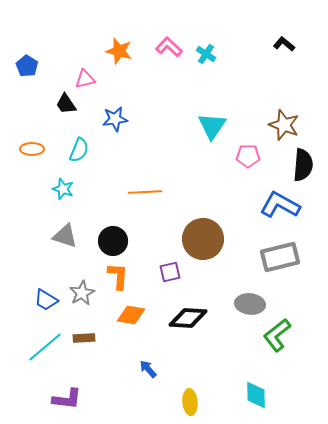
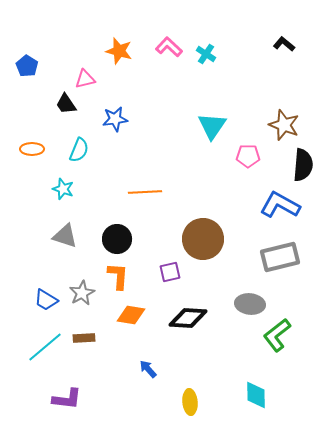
black circle: moved 4 px right, 2 px up
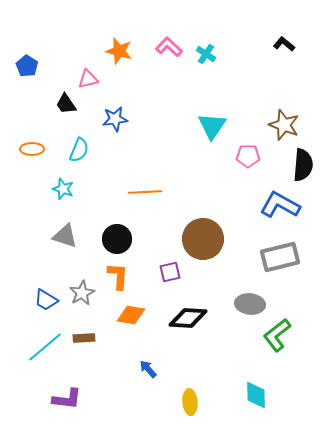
pink triangle: moved 3 px right
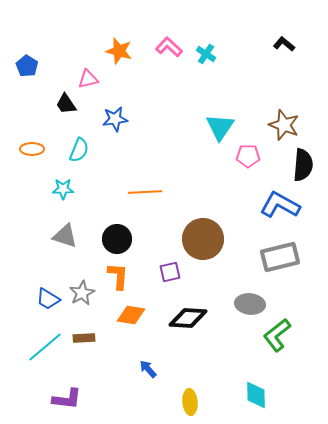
cyan triangle: moved 8 px right, 1 px down
cyan star: rotated 20 degrees counterclockwise
blue trapezoid: moved 2 px right, 1 px up
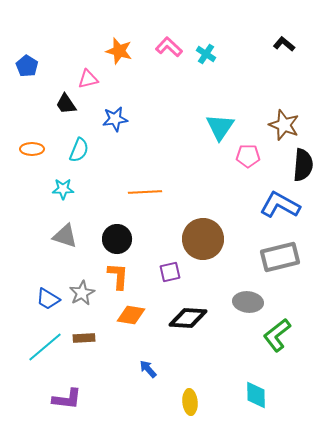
gray ellipse: moved 2 px left, 2 px up
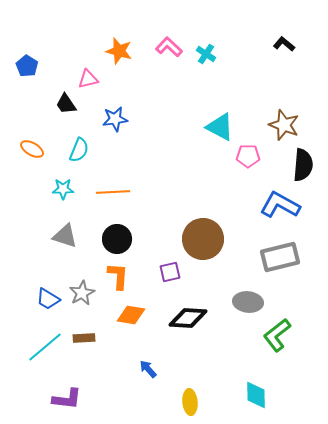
cyan triangle: rotated 36 degrees counterclockwise
orange ellipse: rotated 30 degrees clockwise
orange line: moved 32 px left
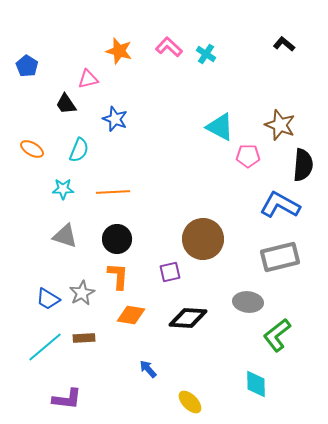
blue star: rotated 30 degrees clockwise
brown star: moved 4 px left
cyan diamond: moved 11 px up
yellow ellipse: rotated 40 degrees counterclockwise
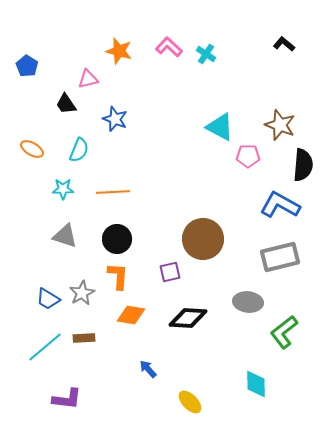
green L-shape: moved 7 px right, 3 px up
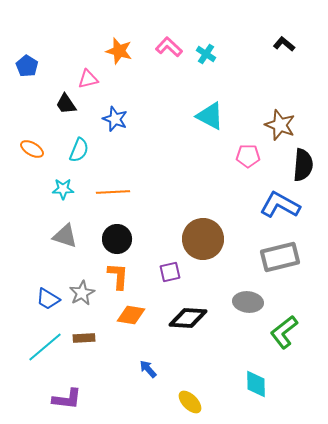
cyan triangle: moved 10 px left, 11 px up
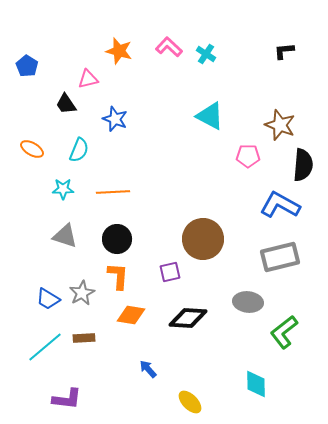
black L-shape: moved 7 px down; rotated 45 degrees counterclockwise
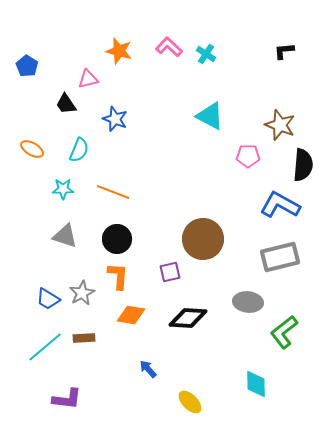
orange line: rotated 24 degrees clockwise
